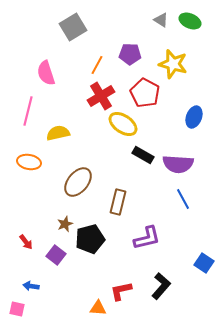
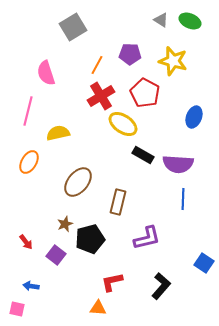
yellow star: moved 3 px up
orange ellipse: rotated 70 degrees counterclockwise
blue line: rotated 30 degrees clockwise
red L-shape: moved 9 px left, 9 px up
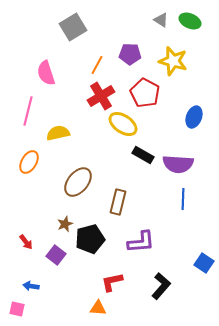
purple L-shape: moved 6 px left, 4 px down; rotated 8 degrees clockwise
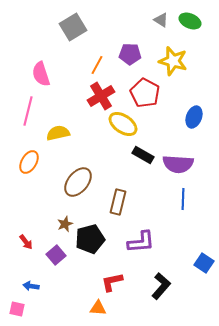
pink semicircle: moved 5 px left, 1 px down
purple square: rotated 12 degrees clockwise
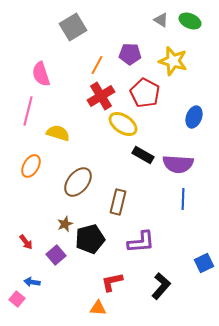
yellow semicircle: rotated 30 degrees clockwise
orange ellipse: moved 2 px right, 4 px down
blue square: rotated 30 degrees clockwise
blue arrow: moved 1 px right, 4 px up
pink square: moved 10 px up; rotated 28 degrees clockwise
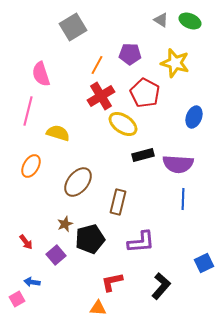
yellow star: moved 2 px right, 2 px down
black rectangle: rotated 45 degrees counterclockwise
pink square: rotated 21 degrees clockwise
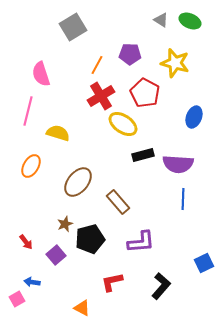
brown rectangle: rotated 55 degrees counterclockwise
orange triangle: moved 16 px left; rotated 24 degrees clockwise
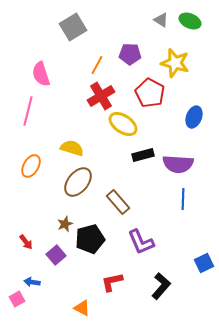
red pentagon: moved 5 px right
yellow semicircle: moved 14 px right, 15 px down
purple L-shape: rotated 72 degrees clockwise
